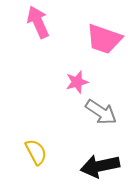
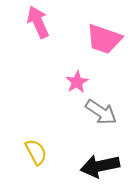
pink star: rotated 15 degrees counterclockwise
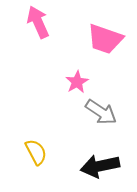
pink trapezoid: moved 1 px right
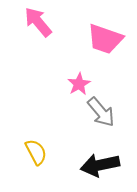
pink arrow: rotated 16 degrees counterclockwise
pink star: moved 2 px right, 2 px down
gray arrow: rotated 16 degrees clockwise
black arrow: moved 1 px up
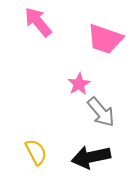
black arrow: moved 9 px left, 8 px up
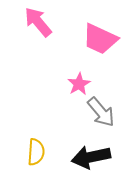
pink trapezoid: moved 5 px left; rotated 6 degrees clockwise
yellow semicircle: rotated 32 degrees clockwise
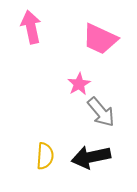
pink arrow: moved 7 px left, 5 px down; rotated 28 degrees clockwise
yellow semicircle: moved 9 px right, 4 px down
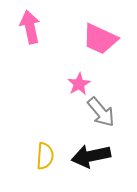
pink arrow: moved 1 px left
black arrow: moved 1 px up
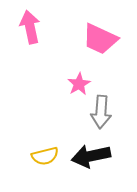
gray arrow: rotated 44 degrees clockwise
yellow semicircle: rotated 72 degrees clockwise
